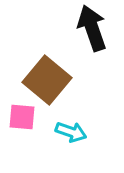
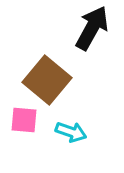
black arrow: rotated 48 degrees clockwise
pink square: moved 2 px right, 3 px down
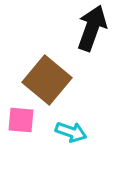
black arrow: rotated 9 degrees counterclockwise
pink square: moved 3 px left
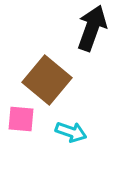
pink square: moved 1 px up
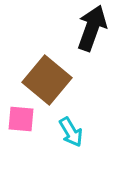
cyan arrow: rotated 40 degrees clockwise
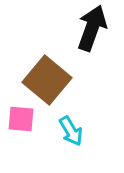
cyan arrow: moved 1 px up
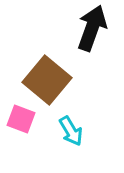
pink square: rotated 16 degrees clockwise
